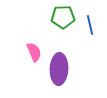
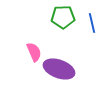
blue line: moved 2 px right, 2 px up
purple ellipse: rotated 72 degrees counterclockwise
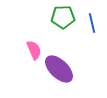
pink semicircle: moved 2 px up
purple ellipse: rotated 24 degrees clockwise
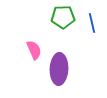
purple ellipse: rotated 48 degrees clockwise
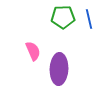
blue line: moved 3 px left, 4 px up
pink semicircle: moved 1 px left, 1 px down
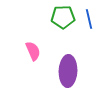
purple ellipse: moved 9 px right, 2 px down
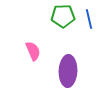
green pentagon: moved 1 px up
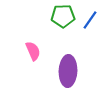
blue line: moved 1 px right, 1 px down; rotated 48 degrees clockwise
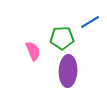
green pentagon: moved 1 px left, 22 px down
blue line: moved 2 px down; rotated 24 degrees clockwise
